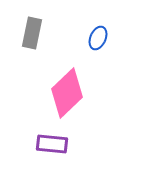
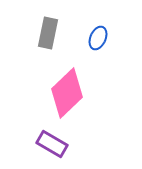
gray rectangle: moved 16 px right
purple rectangle: rotated 24 degrees clockwise
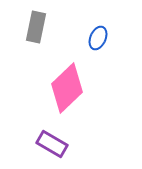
gray rectangle: moved 12 px left, 6 px up
pink diamond: moved 5 px up
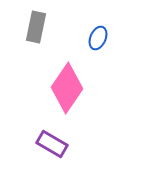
pink diamond: rotated 12 degrees counterclockwise
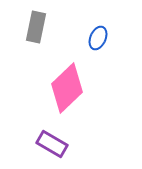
pink diamond: rotated 12 degrees clockwise
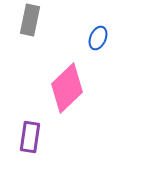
gray rectangle: moved 6 px left, 7 px up
purple rectangle: moved 22 px left, 7 px up; rotated 68 degrees clockwise
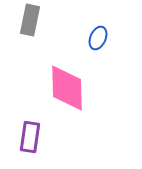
pink diamond: rotated 48 degrees counterclockwise
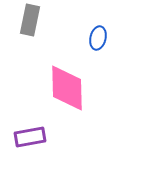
blue ellipse: rotated 10 degrees counterclockwise
purple rectangle: rotated 72 degrees clockwise
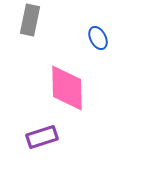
blue ellipse: rotated 40 degrees counterclockwise
purple rectangle: moved 12 px right; rotated 8 degrees counterclockwise
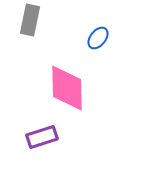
blue ellipse: rotated 65 degrees clockwise
